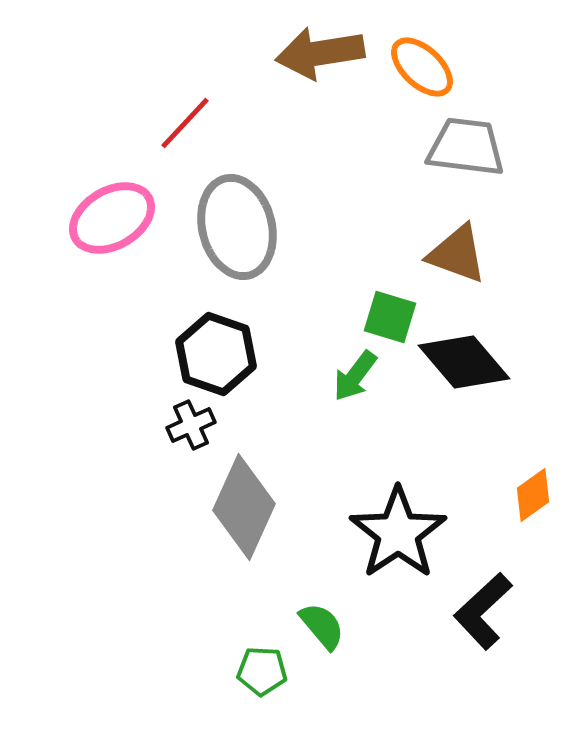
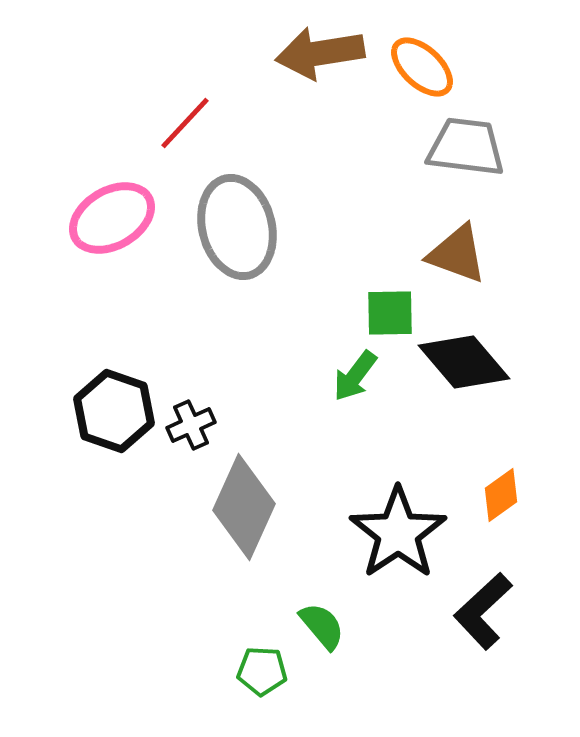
green square: moved 4 px up; rotated 18 degrees counterclockwise
black hexagon: moved 102 px left, 57 px down
orange diamond: moved 32 px left
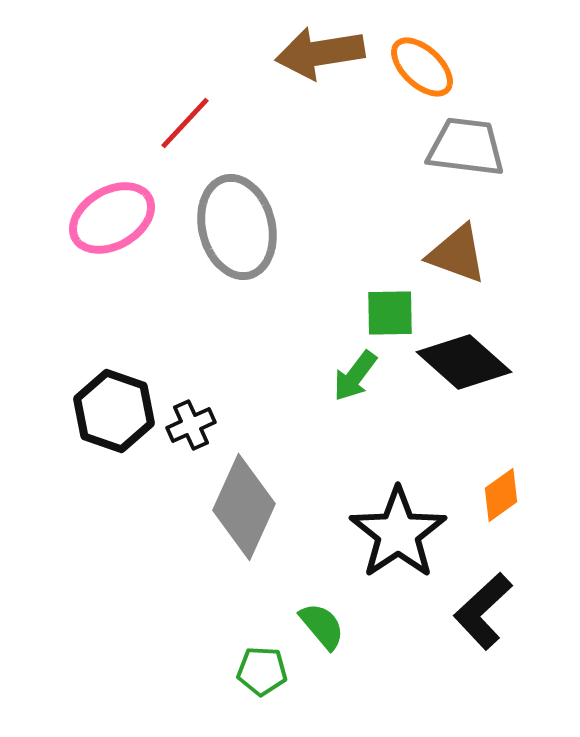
black diamond: rotated 8 degrees counterclockwise
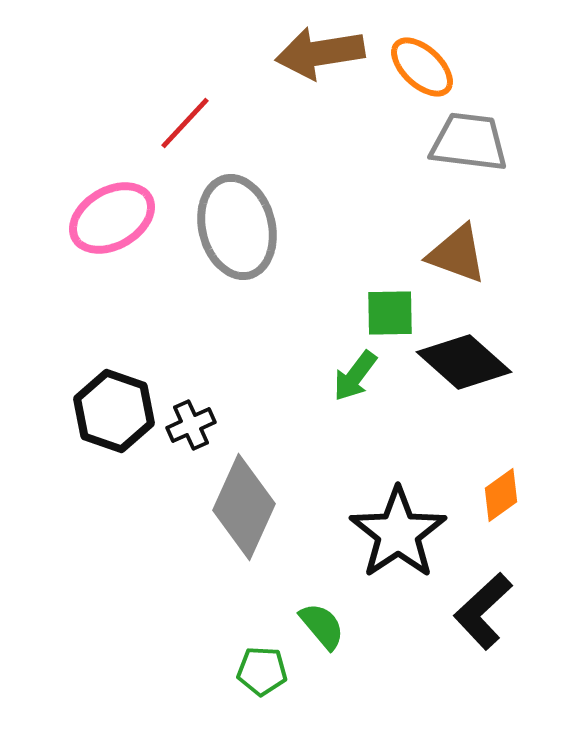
gray trapezoid: moved 3 px right, 5 px up
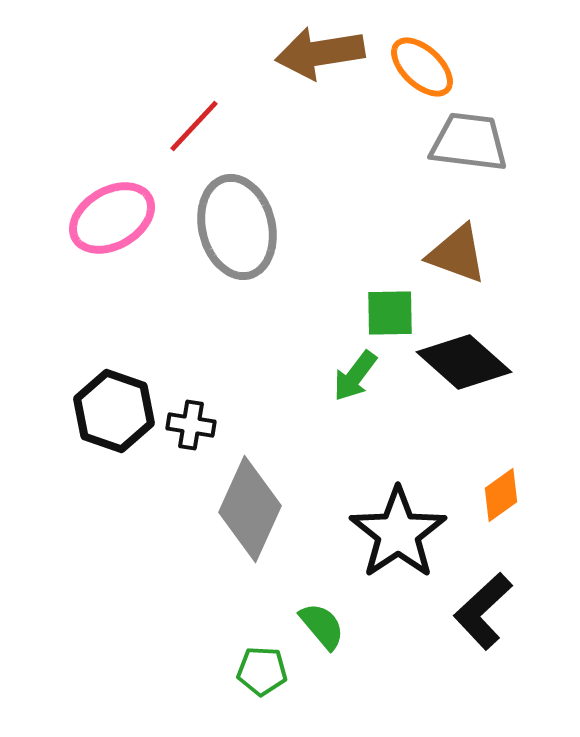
red line: moved 9 px right, 3 px down
black cross: rotated 33 degrees clockwise
gray diamond: moved 6 px right, 2 px down
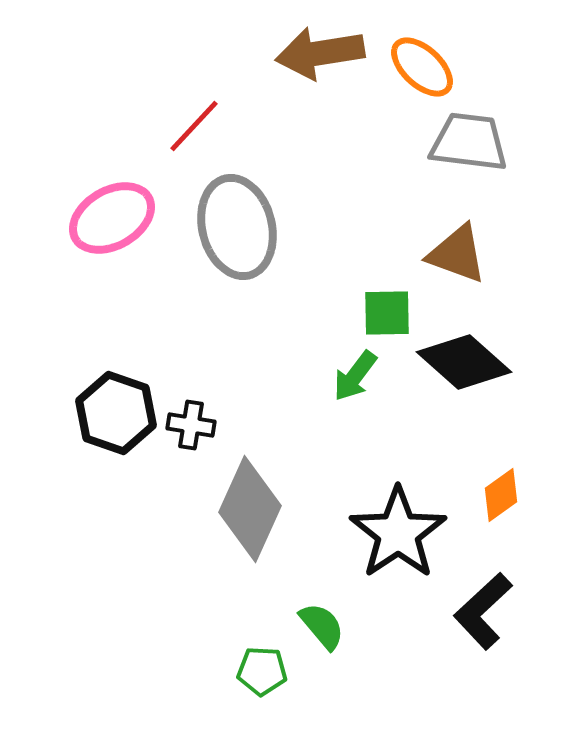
green square: moved 3 px left
black hexagon: moved 2 px right, 2 px down
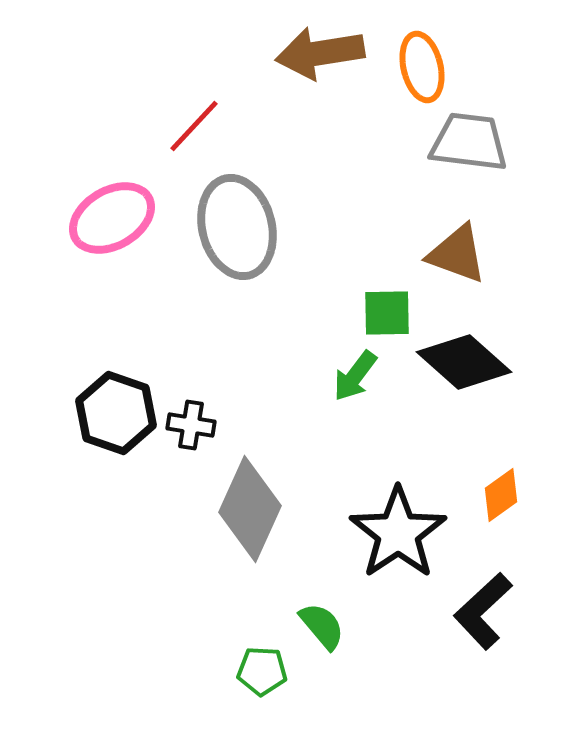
orange ellipse: rotated 34 degrees clockwise
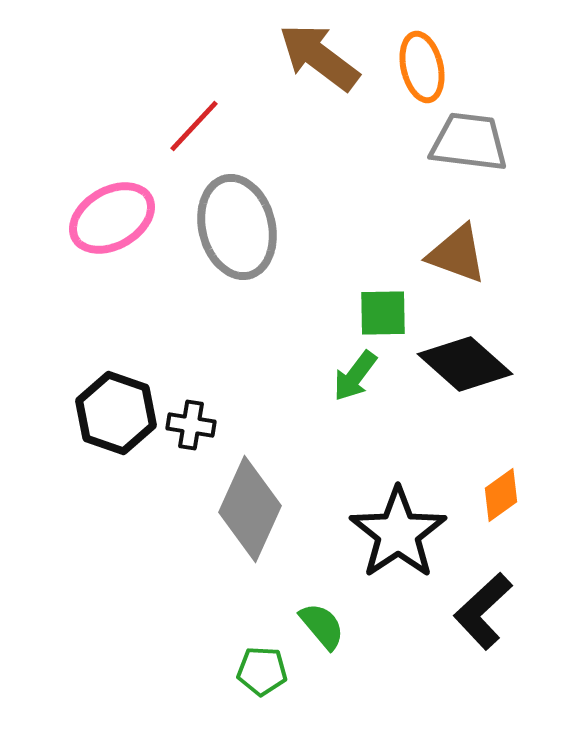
brown arrow: moved 1 px left, 4 px down; rotated 46 degrees clockwise
green square: moved 4 px left
black diamond: moved 1 px right, 2 px down
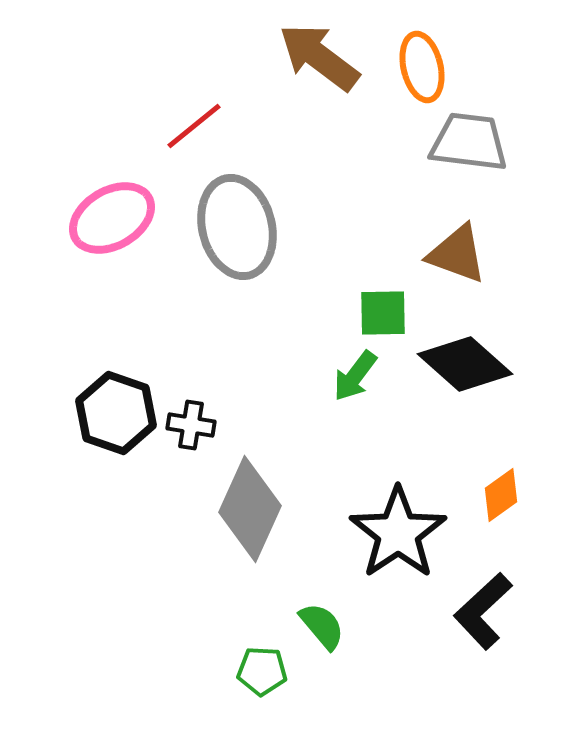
red line: rotated 8 degrees clockwise
